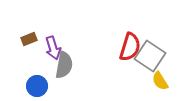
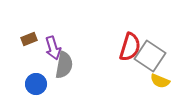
yellow semicircle: rotated 36 degrees counterclockwise
blue circle: moved 1 px left, 2 px up
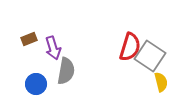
gray semicircle: moved 2 px right, 6 px down
yellow semicircle: moved 1 px right, 1 px down; rotated 126 degrees counterclockwise
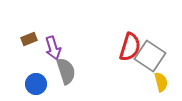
gray semicircle: rotated 28 degrees counterclockwise
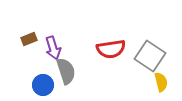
red semicircle: moved 19 px left, 2 px down; rotated 64 degrees clockwise
blue circle: moved 7 px right, 1 px down
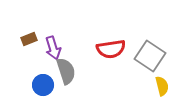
yellow semicircle: moved 1 px right, 4 px down
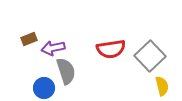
purple arrow: rotated 95 degrees clockwise
gray square: rotated 12 degrees clockwise
blue circle: moved 1 px right, 3 px down
